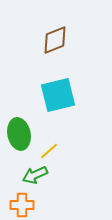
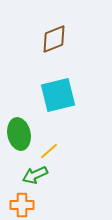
brown diamond: moved 1 px left, 1 px up
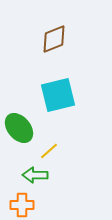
green ellipse: moved 6 px up; rotated 28 degrees counterclockwise
green arrow: rotated 25 degrees clockwise
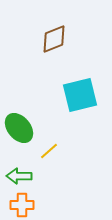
cyan square: moved 22 px right
green arrow: moved 16 px left, 1 px down
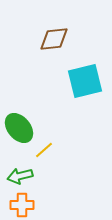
brown diamond: rotated 16 degrees clockwise
cyan square: moved 5 px right, 14 px up
yellow line: moved 5 px left, 1 px up
green arrow: moved 1 px right; rotated 15 degrees counterclockwise
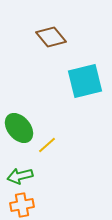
brown diamond: moved 3 px left, 2 px up; rotated 56 degrees clockwise
yellow line: moved 3 px right, 5 px up
orange cross: rotated 10 degrees counterclockwise
